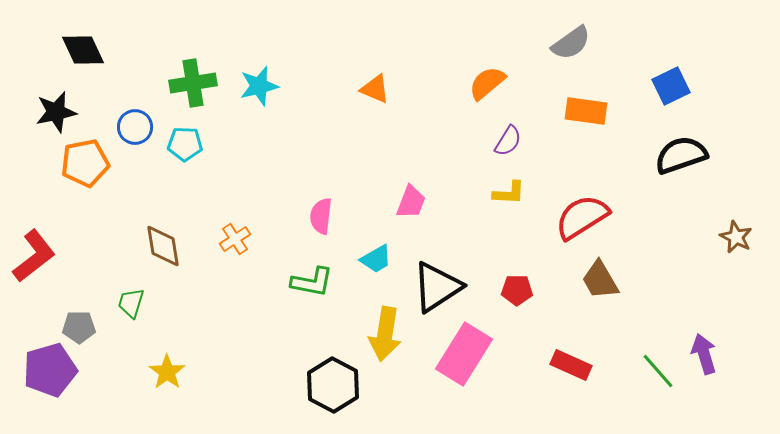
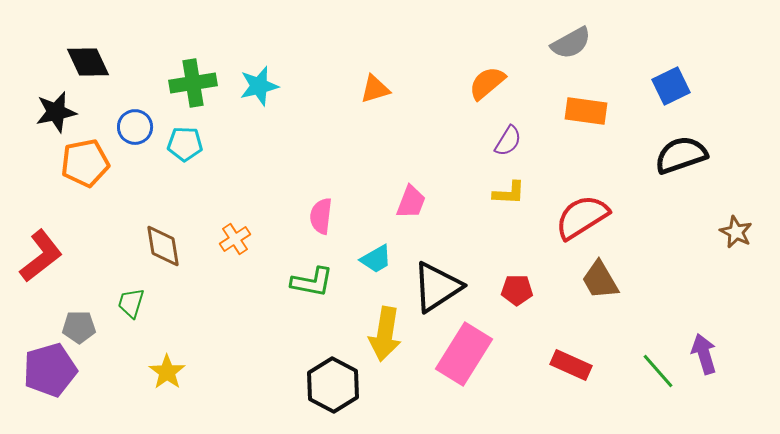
gray semicircle: rotated 6 degrees clockwise
black diamond: moved 5 px right, 12 px down
orange triangle: rotated 40 degrees counterclockwise
brown star: moved 5 px up
red L-shape: moved 7 px right
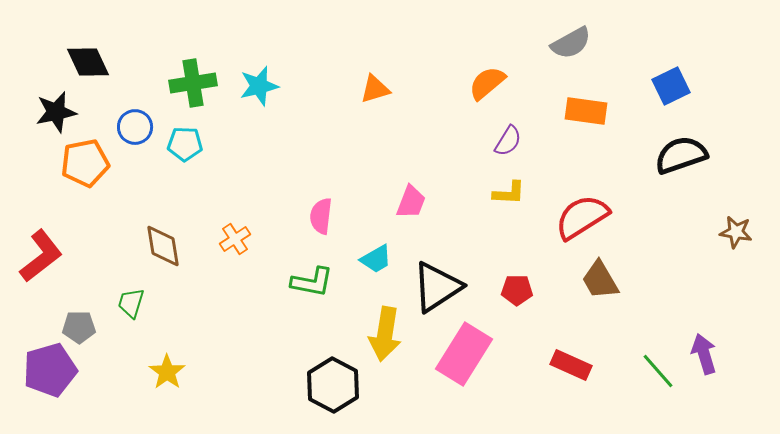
brown star: rotated 16 degrees counterclockwise
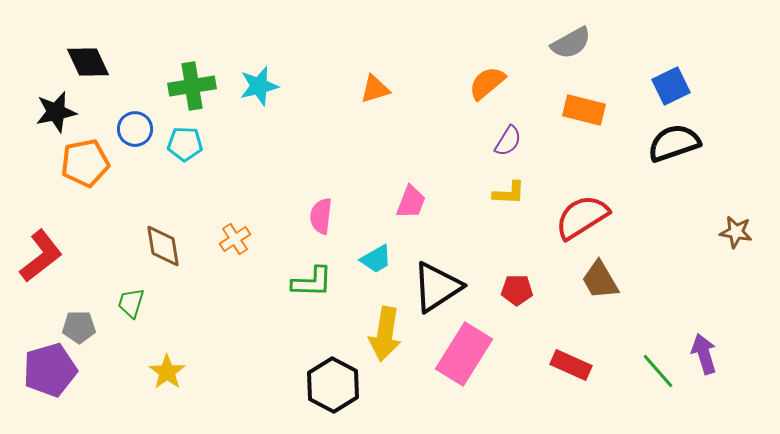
green cross: moved 1 px left, 3 px down
orange rectangle: moved 2 px left, 1 px up; rotated 6 degrees clockwise
blue circle: moved 2 px down
black semicircle: moved 7 px left, 12 px up
green L-shape: rotated 9 degrees counterclockwise
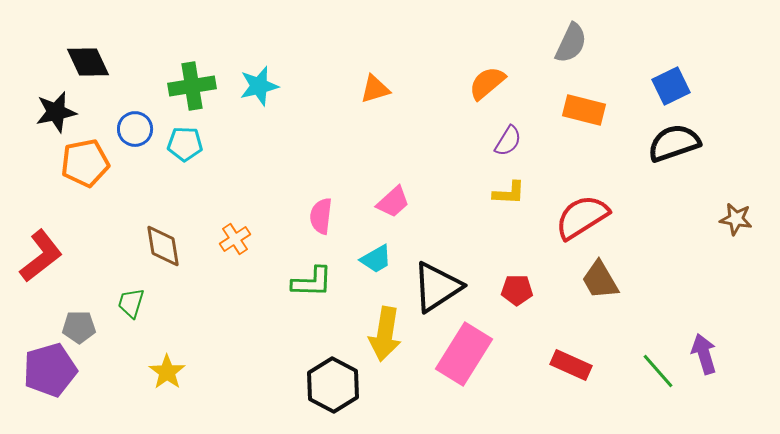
gray semicircle: rotated 36 degrees counterclockwise
pink trapezoid: moved 18 px left; rotated 27 degrees clockwise
brown star: moved 13 px up
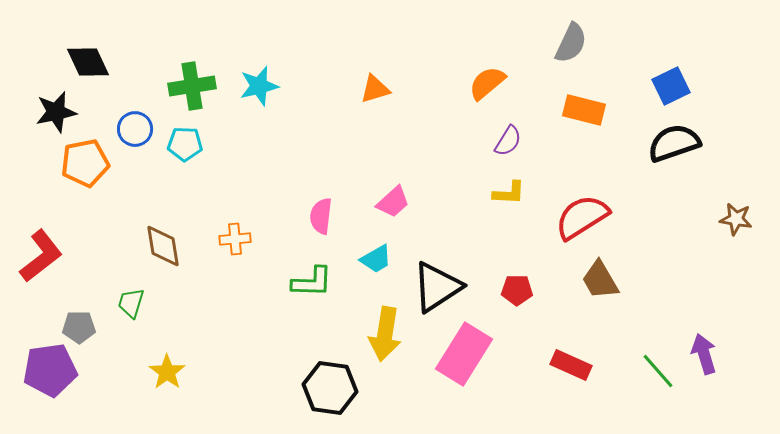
orange cross: rotated 28 degrees clockwise
purple pentagon: rotated 8 degrees clockwise
black hexagon: moved 3 px left, 3 px down; rotated 20 degrees counterclockwise
